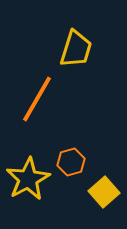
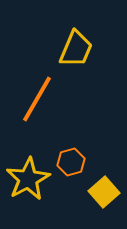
yellow trapezoid: rotated 6 degrees clockwise
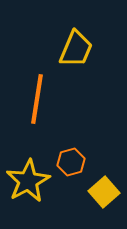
orange line: rotated 21 degrees counterclockwise
yellow star: moved 2 px down
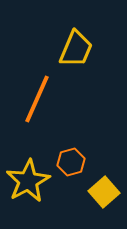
orange line: rotated 15 degrees clockwise
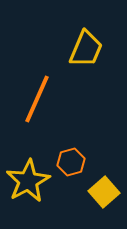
yellow trapezoid: moved 10 px right
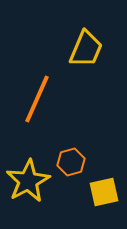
yellow square: rotated 28 degrees clockwise
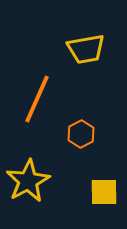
yellow trapezoid: rotated 57 degrees clockwise
orange hexagon: moved 10 px right, 28 px up; rotated 12 degrees counterclockwise
yellow square: rotated 12 degrees clockwise
